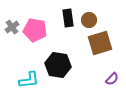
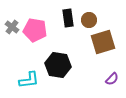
gray cross: rotated 16 degrees counterclockwise
brown square: moved 3 px right, 1 px up
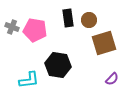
gray cross: rotated 16 degrees counterclockwise
brown square: moved 1 px right, 1 px down
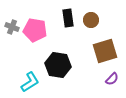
brown circle: moved 2 px right
brown square: moved 1 px right, 8 px down
cyan L-shape: moved 1 px right, 2 px down; rotated 25 degrees counterclockwise
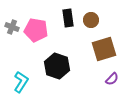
pink pentagon: moved 1 px right
brown square: moved 1 px left, 2 px up
black hexagon: moved 1 px left, 1 px down; rotated 10 degrees clockwise
cyan L-shape: moved 9 px left; rotated 25 degrees counterclockwise
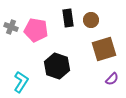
gray cross: moved 1 px left
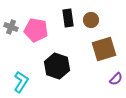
purple semicircle: moved 4 px right
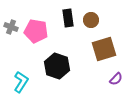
pink pentagon: moved 1 px down
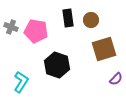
black hexagon: moved 1 px up
